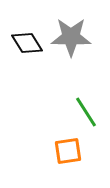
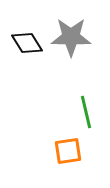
green line: rotated 20 degrees clockwise
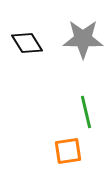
gray star: moved 12 px right, 2 px down
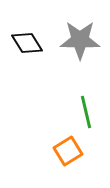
gray star: moved 3 px left, 1 px down
orange square: rotated 24 degrees counterclockwise
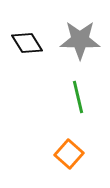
green line: moved 8 px left, 15 px up
orange square: moved 1 px right, 3 px down; rotated 16 degrees counterclockwise
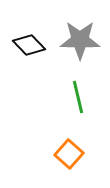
black diamond: moved 2 px right, 2 px down; rotated 12 degrees counterclockwise
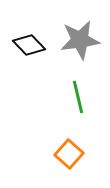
gray star: rotated 9 degrees counterclockwise
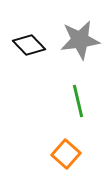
green line: moved 4 px down
orange square: moved 3 px left
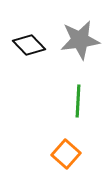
green line: rotated 16 degrees clockwise
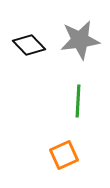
orange square: moved 2 px left, 1 px down; rotated 24 degrees clockwise
